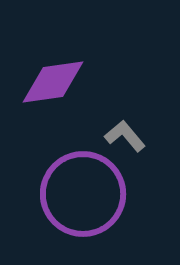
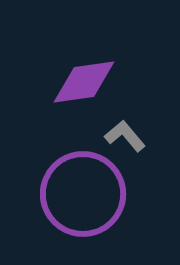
purple diamond: moved 31 px right
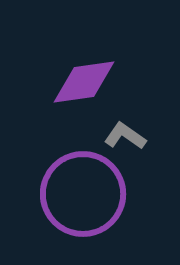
gray L-shape: rotated 15 degrees counterclockwise
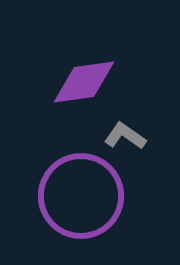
purple circle: moved 2 px left, 2 px down
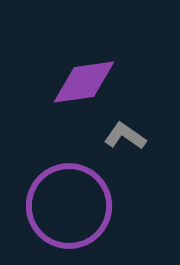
purple circle: moved 12 px left, 10 px down
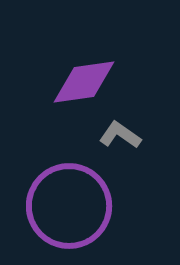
gray L-shape: moved 5 px left, 1 px up
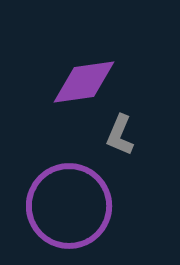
gray L-shape: rotated 102 degrees counterclockwise
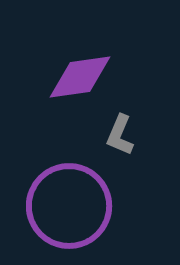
purple diamond: moved 4 px left, 5 px up
